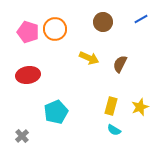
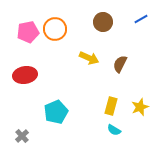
pink pentagon: rotated 30 degrees counterclockwise
red ellipse: moved 3 px left
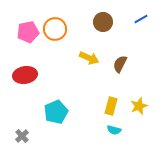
yellow star: moved 1 px left, 1 px up
cyan semicircle: rotated 16 degrees counterclockwise
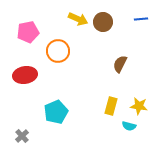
blue line: rotated 24 degrees clockwise
orange circle: moved 3 px right, 22 px down
yellow arrow: moved 11 px left, 39 px up
yellow star: rotated 30 degrees clockwise
cyan semicircle: moved 15 px right, 4 px up
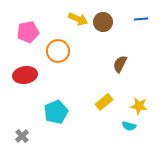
yellow rectangle: moved 7 px left, 4 px up; rotated 36 degrees clockwise
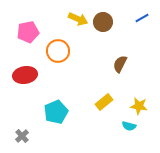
blue line: moved 1 px right, 1 px up; rotated 24 degrees counterclockwise
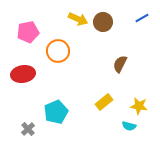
red ellipse: moved 2 px left, 1 px up
gray cross: moved 6 px right, 7 px up
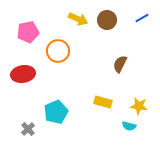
brown circle: moved 4 px right, 2 px up
yellow rectangle: moved 1 px left; rotated 54 degrees clockwise
